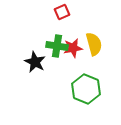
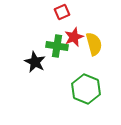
red star: moved 1 px right, 11 px up; rotated 12 degrees counterclockwise
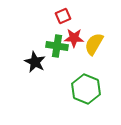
red square: moved 1 px right, 4 px down
red star: moved 1 px down; rotated 24 degrees clockwise
yellow semicircle: rotated 135 degrees counterclockwise
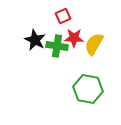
black star: moved 22 px up
green hexagon: moved 2 px right; rotated 12 degrees counterclockwise
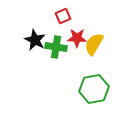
red star: moved 3 px right
green cross: moved 1 px left, 1 px down
green hexagon: moved 6 px right; rotated 20 degrees counterclockwise
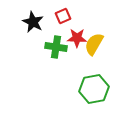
black star: moved 2 px left, 18 px up
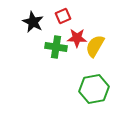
yellow semicircle: moved 1 px right, 2 px down
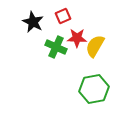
green cross: rotated 15 degrees clockwise
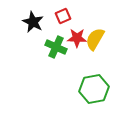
yellow semicircle: moved 7 px up
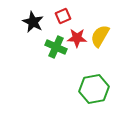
yellow semicircle: moved 5 px right, 3 px up
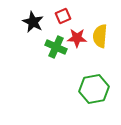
yellow semicircle: rotated 25 degrees counterclockwise
